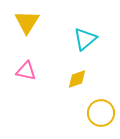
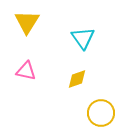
cyan triangle: moved 2 px left, 1 px up; rotated 25 degrees counterclockwise
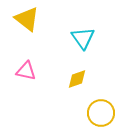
yellow triangle: moved 3 px up; rotated 24 degrees counterclockwise
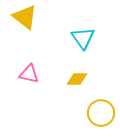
yellow triangle: moved 2 px left, 2 px up
pink triangle: moved 3 px right, 3 px down
yellow diamond: rotated 20 degrees clockwise
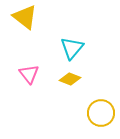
cyan triangle: moved 11 px left, 10 px down; rotated 15 degrees clockwise
pink triangle: rotated 40 degrees clockwise
yellow diamond: moved 7 px left; rotated 20 degrees clockwise
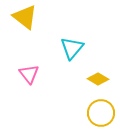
yellow diamond: moved 28 px right; rotated 10 degrees clockwise
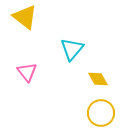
cyan triangle: moved 1 px down
pink triangle: moved 2 px left, 2 px up
yellow diamond: rotated 30 degrees clockwise
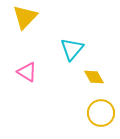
yellow triangle: rotated 36 degrees clockwise
pink triangle: rotated 20 degrees counterclockwise
yellow diamond: moved 4 px left, 2 px up
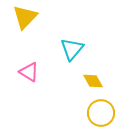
pink triangle: moved 2 px right
yellow diamond: moved 1 px left, 4 px down
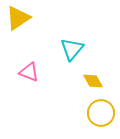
yellow triangle: moved 7 px left, 1 px down; rotated 12 degrees clockwise
pink triangle: rotated 10 degrees counterclockwise
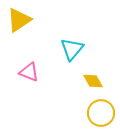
yellow triangle: moved 1 px right, 2 px down
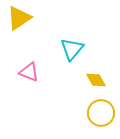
yellow triangle: moved 2 px up
yellow diamond: moved 3 px right, 1 px up
